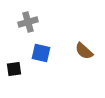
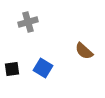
blue square: moved 2 px right, 15 px down; rotated 18 degrees clockwise
black square: moved 2 px left
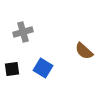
gray cross: moved 5 px left, 10 px down
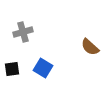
brown semicircle: moved 6 px right, 4 px up
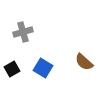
brown semicircle: moved 6 px left, 15 px down
black square: rotated 21 degrees counterclockwise
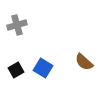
gray cross: moved 6 px left, 7 px up
black square: moved 4 px right, 1 px down
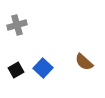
blue square: rotated 12 degrees clockwise
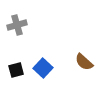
black square: rotated 14 degrees clockwise
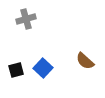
gray cross: moved 9 px right, 6 px up
brown semicircle: moved 1 px right, 1 px up
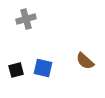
blue square: rotated 30 degrees counterclockwise
